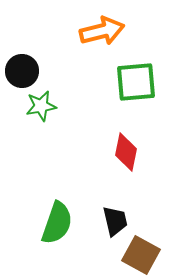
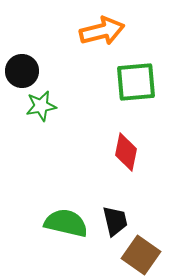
green semicircle: moved 9 px right; rotated 96 degrees counterclockwise
brown square: rotated 6 degrees clockwise
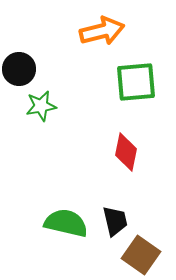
black circle: moved 3 px left, 2 px up
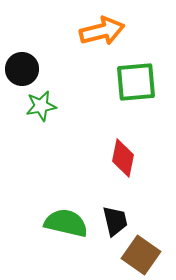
black circle: moved 3 px right
red diamond: moved 3 px left, 6 px down
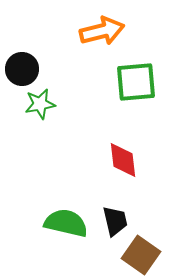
green star: moved 1 px left, 2 px up
red diamond: moved 2 px down; rotated 18 degrees counterclockwise
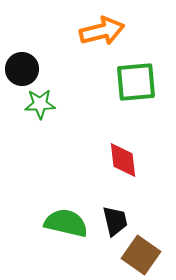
green star: rotated 8 degrees clockwise
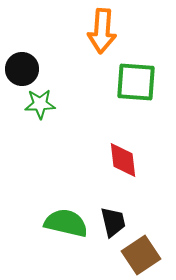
orange arrow: rotated 108 degrees clockwise
green square: rotated 9 degrees clockwise
black trapezoid: moved 2 px left, 1 px down
brown square: rotated 21 degrees clockwise
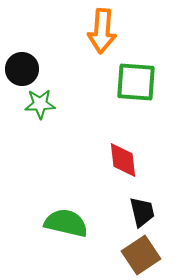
black trapezoid: moved 29 px right, 10 px up
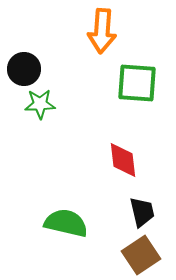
black circle: moved 2 px right
green square: moved 1 px right, 1 px down
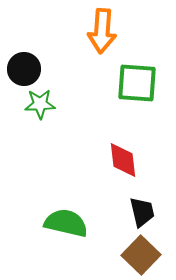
brown square: rotated 12 degrees counterclockwise
